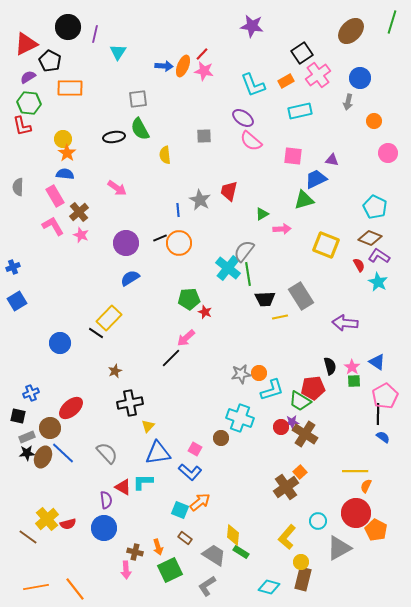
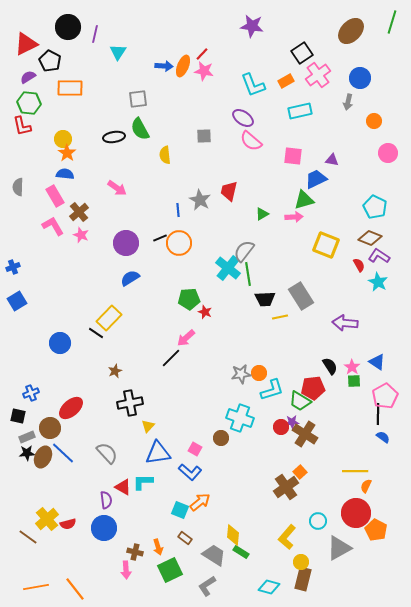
pink arrow at (282, 229): moved 12 px right, 12 px up
black semicircle at (330, 366): rotated 18 degrees counterclockwise
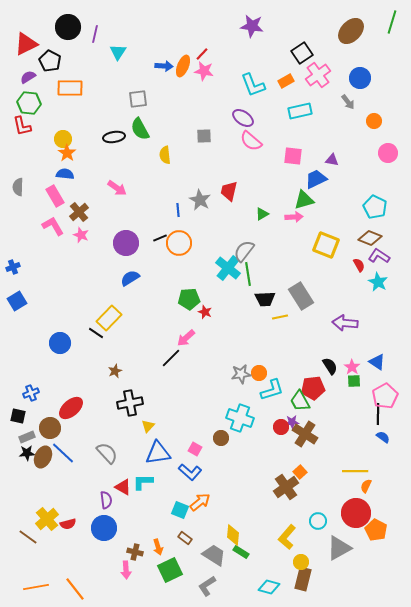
gray arrow at (348, 102): rotated 49 degrees counterclockwise
green trapezoid at (300, 401): rotated 30 degrees clockwise
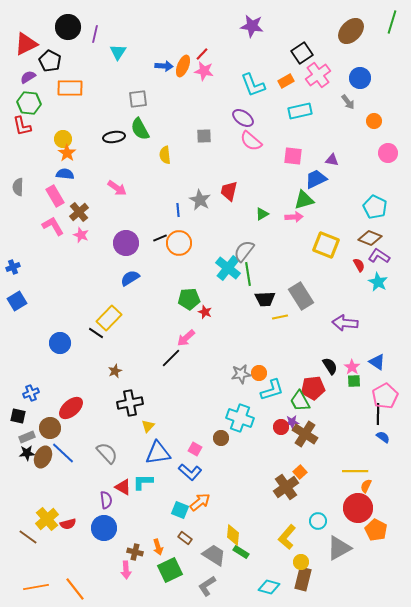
red circle at (356, 513): moved 2 px right, 5 px up
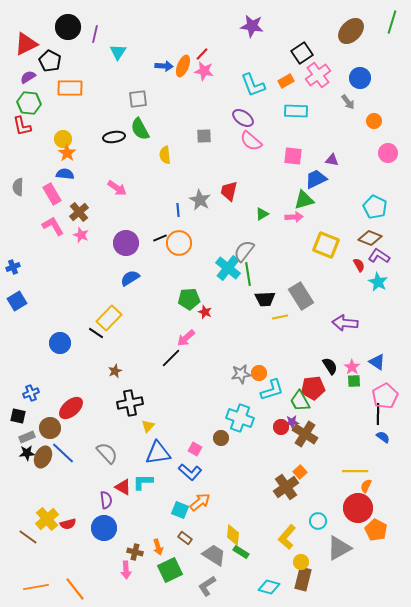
cyan rectangle at (300, 111): moved 4 px left; rotated 15 degrees clockwise
pink rectangle at (55, 196): moved 3 px left, 2 px up
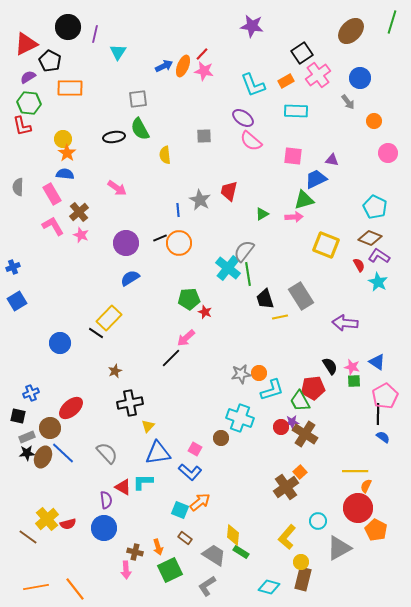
blue arrow at (164, 66): rotated 30 degrees counterclockwise
black trapezoid at (265, 299): rotated 75 degrees clockwise
pink star at (352, 367): rotated 21 degrees counterclockwise
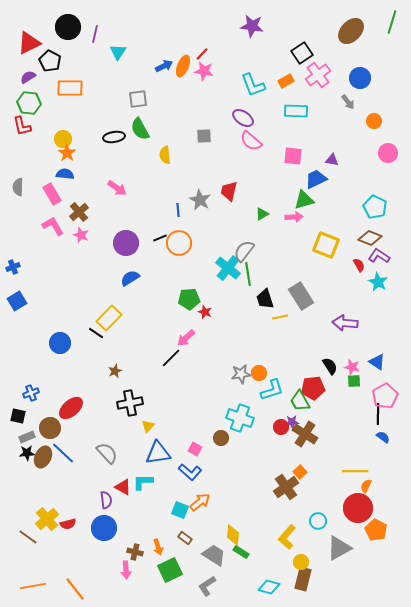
red triangle at (26, 44): moved 3 px right, 1 px up
orange line at (36, 587): moved 3 px left, 1 px up
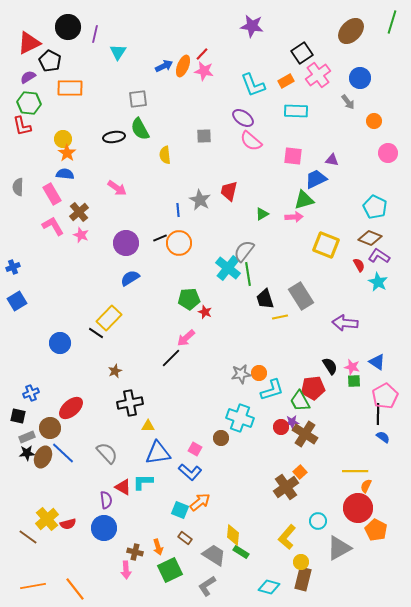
yellow triangle at (148, 426): rotated 48 degrees clockwise
